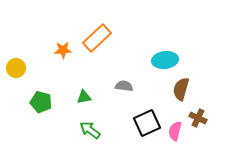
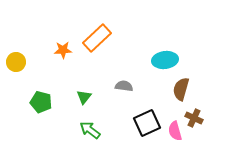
yellow circle: moved 6 px up
green triangle: rotated 42 degrees counterclockwise
brown cross: moved 4 px left
pink semicircle: rotated 30 degrees counterclockwise
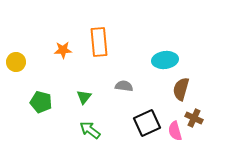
orange rectangle: moved 2 px right, 4 px down; rotated 52 degrees counterclockwise
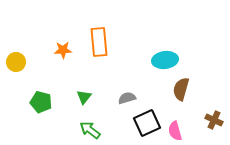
gray semicircle: moved 3 px right, 12 px down; rotated 24 degrees counterclockwise
brown cross: moved 20 px right, 2 px down
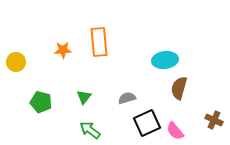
brown semicircle: moved 2 px left, 1 px up
pink semicircle: rotated 24 degrees counterclockwise
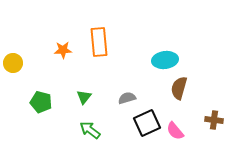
yellow circle: moved 3 px left, 1 px down
brown cross: rotated 18 degrees counterclockwise
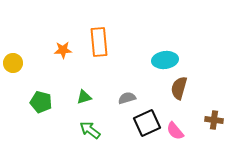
green triangle: rotated 35 degrees clockwise
